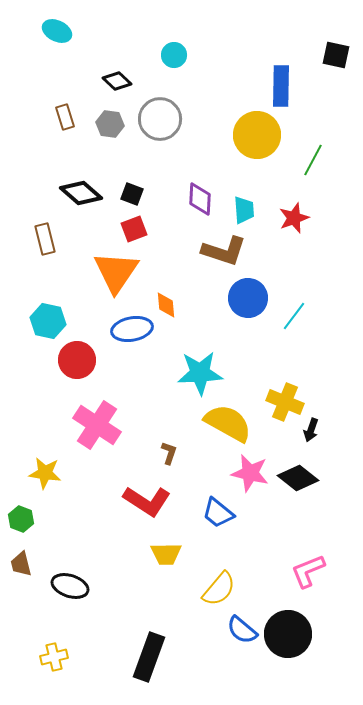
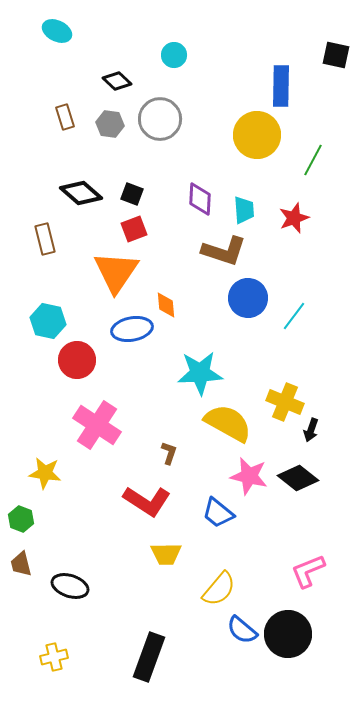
pink star at (250, 473): moved 1 px left, 3 px down
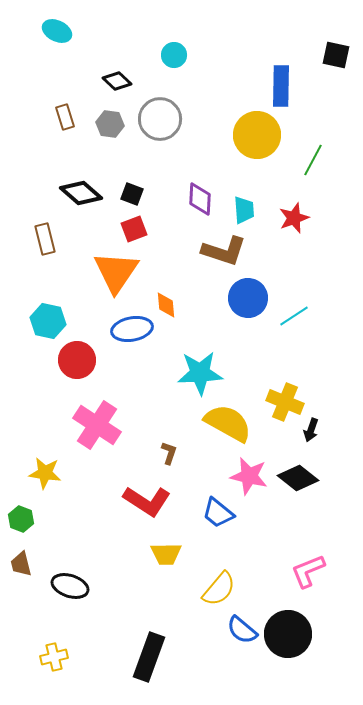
cyan line at (294, 316): rotated 20 degrees clockwise
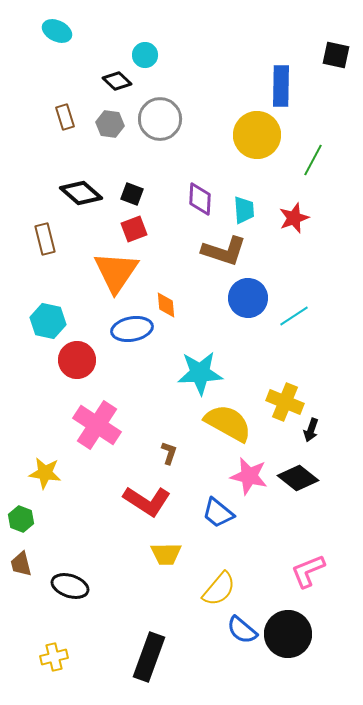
cyan circle at (174, 55): moved 29 px left
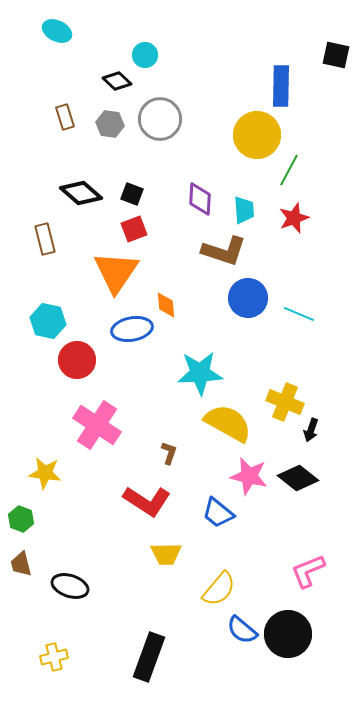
green line at (313, 160): moved 24 px left, 10 px down
cyan line at (294, 316): moved 5 px right, 2 px up; rotated 56 degrees clockwise
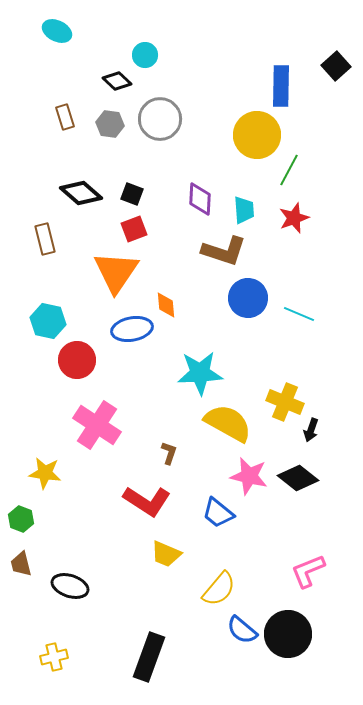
black square at (336, 55): moved 11 px down; rotated 36 degrees clockwise
yellow trapezoid at (166, 554): rotated 24 degrees clockwise
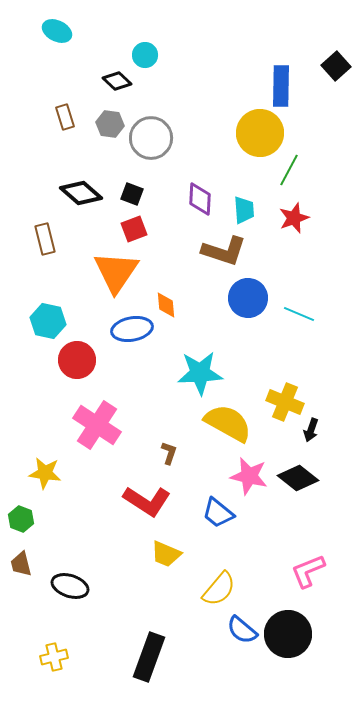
gray circle at (160, 119): moved 9 px left, 19 px down
yellow circle at (257, 135): moved 3 px right, 2 px up
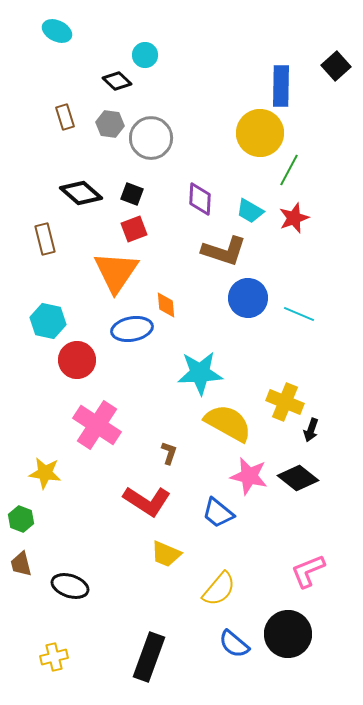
cyan trapezoid at (244, 210): moved 6 px right, 1 px down; rotated 124 degrees clockwise
blue semicircle at (242, 630): moved 8 px left, 14 px down
